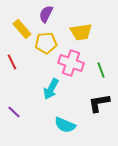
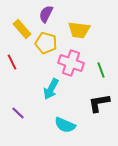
yellow trapezoid: moved 2 px left, 2 px up; rotated 15 degrees clockwise
yellow pentagon: rotated 20 degrees clockwise
purple line: moved 4 px right, 1 px down
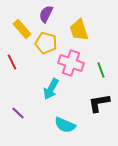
yellow trapezoid: rotated 65 degrees clockwise
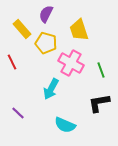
pink cross: rotated 10 degrees clockwise
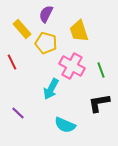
yellow trapezoid: moved 1 px down
pink cross: moved 1 px right, 3 px down
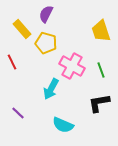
yellow trapezoid: moved 22 px right
cyan semicircle: moved 2 px left
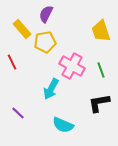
yellow pentagon: moved 1 px left, 1 px up; rotated 25 degrees counterclockwise
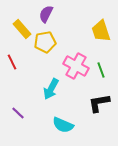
pink cross: moved 4 px right
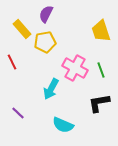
pink cross: moved 1 px left, 2 px down
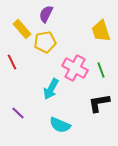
cyan semicircle: moved 3 px left
